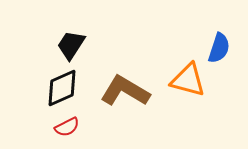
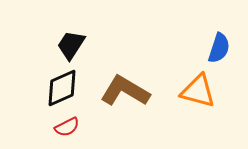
orange triangle: moved 10 px right, 11 px down
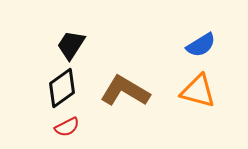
blue semicircle: moved 18 px left, 3 px up; rotated 40 degrees clockwise
black diamond: rotated 12 degrees counterclockwise
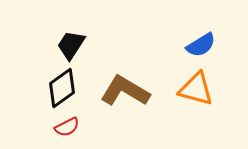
orange triangle: moved 2 px left, 2 px up
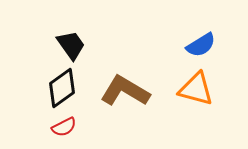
black trapezoid: rotated 112 degrees clockwise
red semicircle: moved 3 px left
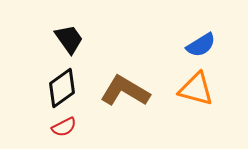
black trapezoid: moved 2 px left, 6 px up
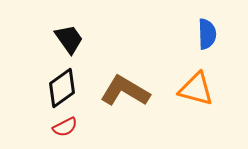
blue semicircle: moved 6 px right, 11 px up; rotated 60 degrees counterclockwise
red semicircle: moved 1 px right
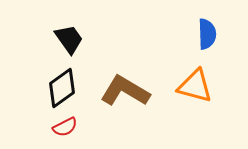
orange triangle: moved 1 px left, 3 px up
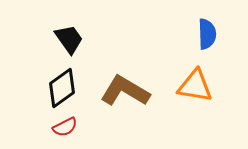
orange triangle: rotated 6 degrees counterclockwise
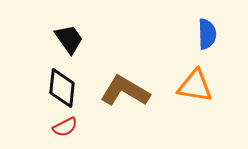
black diamond: rotated 48 degrees counterclockwise
